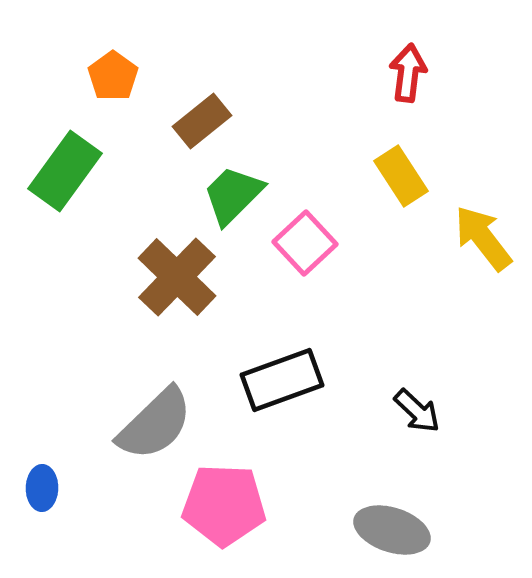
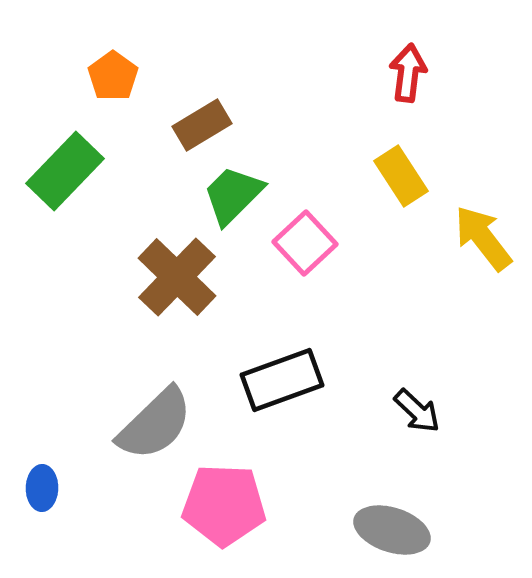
brown rectangle: moved 4 px down; rotated 8 degrees clockwise
green rectangle: rotated 8 degrees clockwise
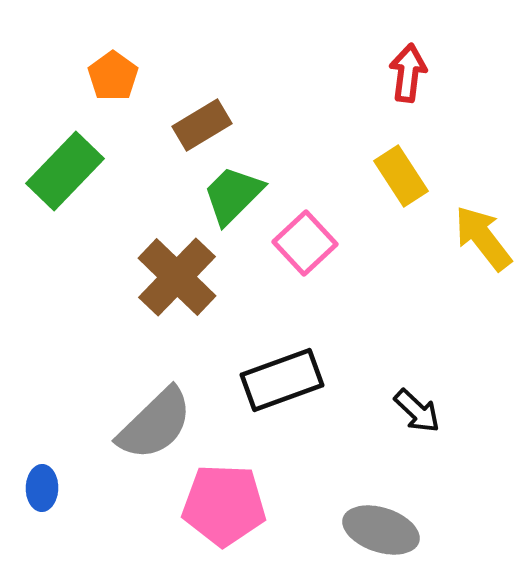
gray ellipse: moved 11 px left
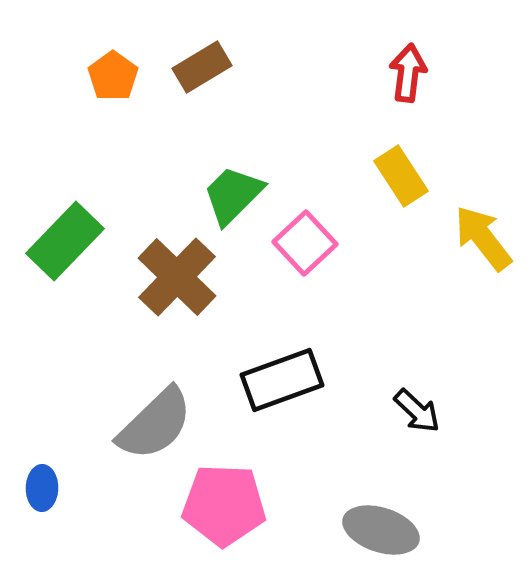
brown rectangle: moved 58 px up
green rectangle: moved 70 px down
